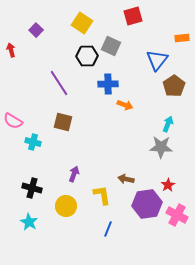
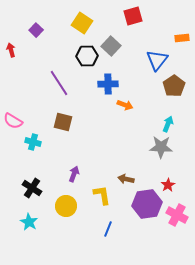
gray square: rotated 18 degrees clockwise
black cross: rotated 18 degrees clockwise
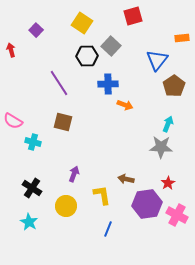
red star: moved 2 px up
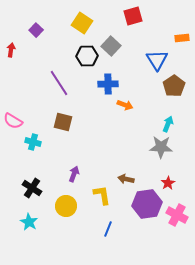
red arrow: rotated 24 degrees clockwise
blue triangle: rotated 10 degrees counterclockwise
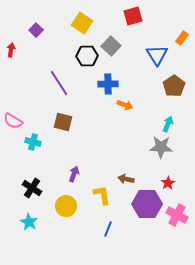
orange rectangle: rotated 48 degrees counterclockwise
blue triangle: moved 5 px up
purple hexagon: rotated 8 degrees clockwise
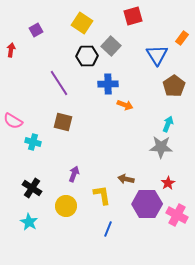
purple square: rotated 16 degrees clockwise
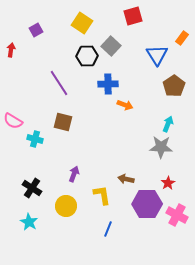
cyan cross: moved 2 px right, 3 px up
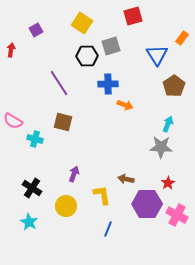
gray square: rotated 30 degrees clockwise
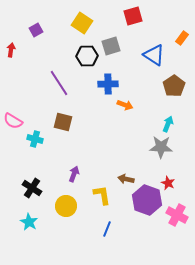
blue triangle: moved 3 px left; rotated 25 degrees counterclockwise
red star: rotated 16 degrees counterclockwise
purple hexagon: moved 4 px up; rotated 20 degrees clockwise
blue line: moved 1 px left
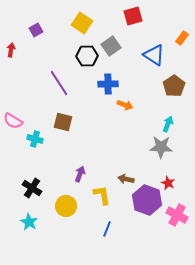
gray square: rotated 18 degrees counterclockwise
purple arrow: moved 6 px right
